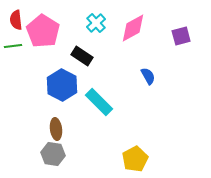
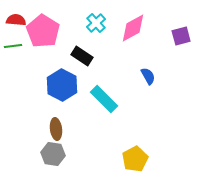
red semicircle: rotated 102 degrees clockwise
cyan rectangle: moved 5 px right, 3 px up
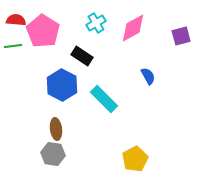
cyan cross: rotated 12 degrees clockwise
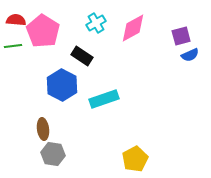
blue semicircle: moved 42 px right, 21 px up; rotated 96 degrees clockwise
cyan rectangle: rotated 64 degrees counterclockwise
brown ellipse: moved 13 px left
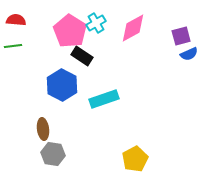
pink pentagon: moved 27 px right
blue semicircle: moved 1 px left, 1 px up
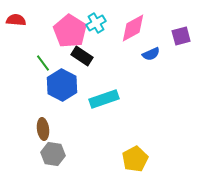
green line: moved 30 px right, 17 px down; rotated 60 degrees clockwise
blue semicircle: moved 38 px left
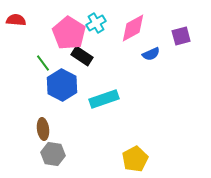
pink pentagon: moved 1 px left, 2 px down
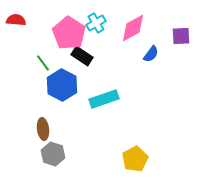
purple square: rotated 12 degrees clockwise
blue semicircle: rotated 30 degrees counterclockwise
gray hexagon: rotated 10 degrees clockwise
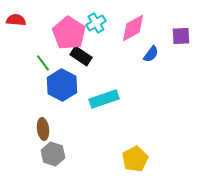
black rectangle: moved 1 px left
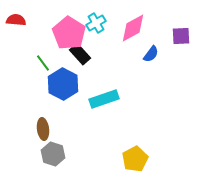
black rectangle: moved 1 px left, 2 px up; rotated 15 degrees clockwise
blue hexagon: moved 1 px right, 1 px up
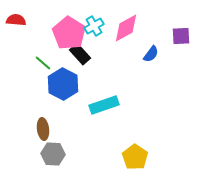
cyan cross: moved 2 px left, 3 px down
pink diamond: moved 7 px left
green line: rotated 12 degrees counterclockwise
cyan rectangle: moved 6 px down
gray hexagon: rotated 15 degrees counterclockwise
yellow pentagon: moved 2 px up; rotated 10 degrees counterclockwise
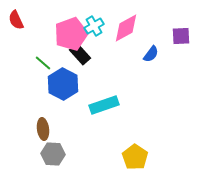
red semicircle: rotated 120 degrees counterclockwise
pink pentagon: moved 2 px right, 1 px down; rotated 20 degrees clockwise
